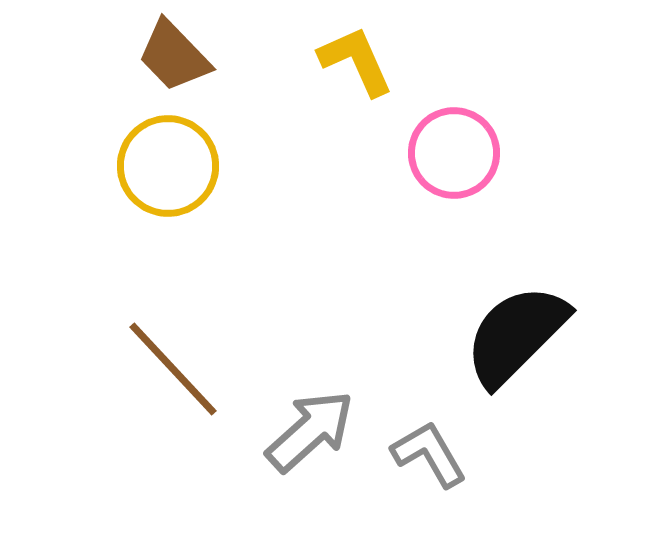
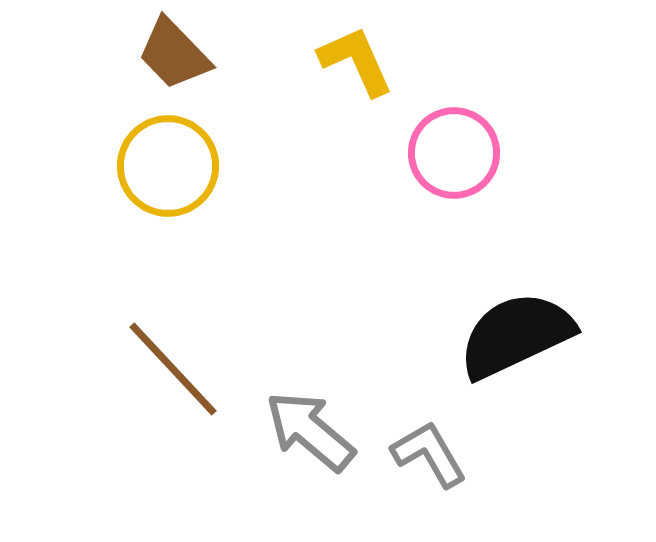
brown trapezoid: moved 2 px up
black semicircle: rotated 20 degrees clockwise
gray arrow: rotated 98 degrees counterclockwise
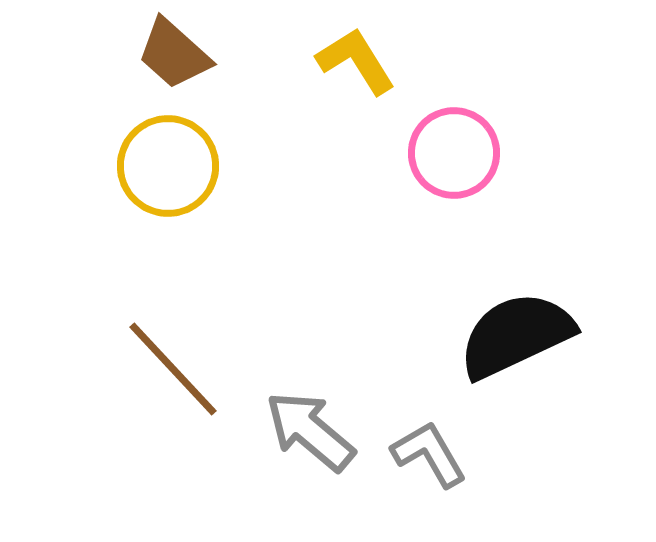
brown trapezoid: rotated 4 degrees counterclockwise
yellow L-shape: rotated 8 degrees counterclockwise
